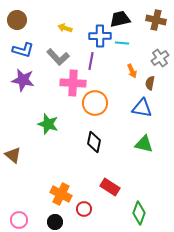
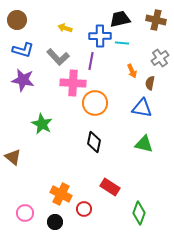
green star: moved 6 px left; rotated 10 degrees clockwise
brown triangle: moved 2 px down
pink circle: moved 6 px right, 7 px up
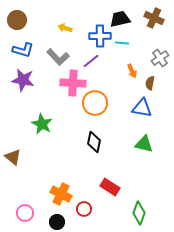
brown cross: moved 2 px left, 2 px up; rotated 12 degrees clockwise
purple line: rotated 42 degrees clockwise
black circle: moved 2 px right
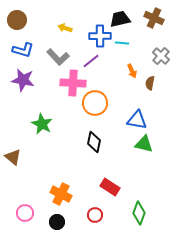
gray cross: moved 1 px right, 2 px up; rotated 12 degrees counterclockwise
blue triangle: moved 5 px left, 12 px down
red circle: moved 11 px right, 6 px down
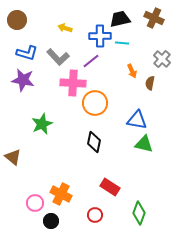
blue L-shape: moved 4 px right, 3 px down
gray cross: moved 1 px right, 3 px down
green star: rotated 20 degrees clockwise
pink circle: moved 10 px right, 10 px up
black circle: moved 6 px left, 1 px up
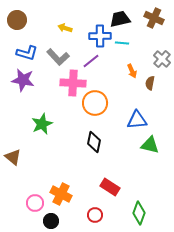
blue triangle: rotated 15 degrees counterclockwise
green triangle: moved 6 px right, 1 px down
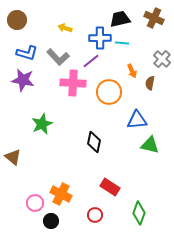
blue cross: moved 2 px down
orange circle: moved 14 px right, 11 px up
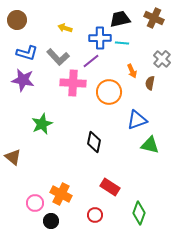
blue triangle: rotated 15 degrees counterclockwise
